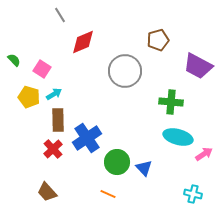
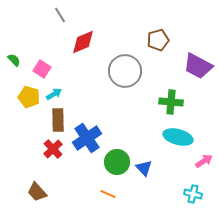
pink arrow: moved 7 px down
brown trapezoid: moved 10 px left
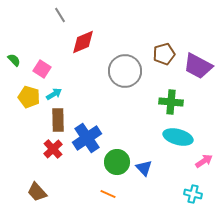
brown pentagon: moved 6 px right, 14 px down
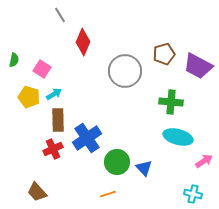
red diamond: rotated 44 degrees counterclockwise
green semicircle: rotated 56 degrees clockwise
red cross: rotated 18 degrees clockwise
orange line: rotated 42 degrees counterclockwise
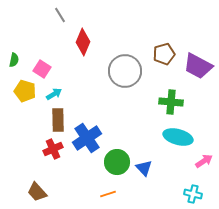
yellow pentagon: moved 4 px left, 6 px up
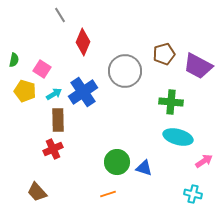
blue cross: moved 4 px left, 46 px up
blue triangle: rotated 30 degrees counterclockwise
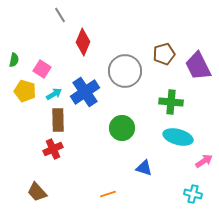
purple trapezoid: rotated 36 degrees clockwise
blue cross: moved 2 px right
green circle: moved 5 px right, 34 px up
